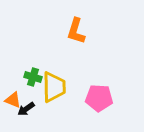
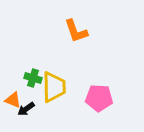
orange L-shape: rotated 36 degrees counterclockwise
green cross: moved 1 px down
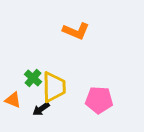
orange L-shape: rotated 48 degrees counterclockwise
green cross: rotated 24 degrees clockwise
pink pentagon: moved 2 px down
black arrow: moved 15 px right
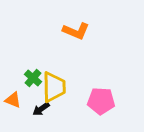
pink pentagon: moved 2 px right, 1 px down
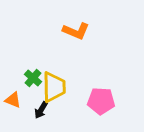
black arrow: moved 1 px down; rotated 24 degrees counterclockwise
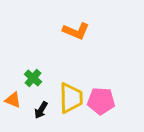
yellow trapezoid: moved 17 px right, 11 px down
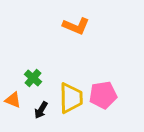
orange L-shape: moved 5 px up
pink pentagon: moved 2 px right, 6 px up; rotated 12 degrees counterclockwise
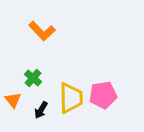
orange L-shape: moved 34 px left, 5 px down; rotated 24 degrees clockwise
orange triangle: rotated 30 degrees clockwise
